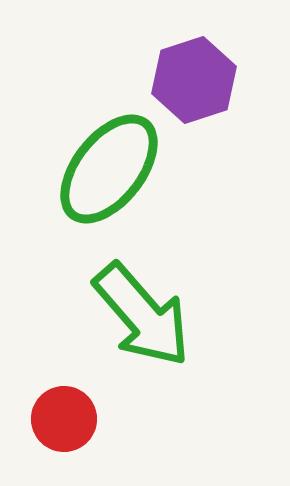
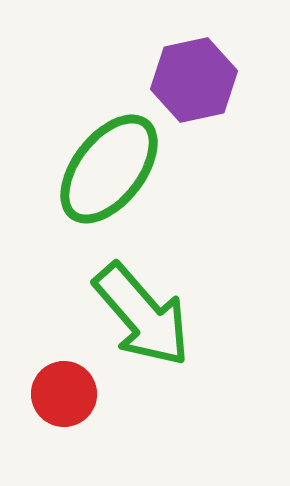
purple hexagon: rotated 6 degrees clockwise
red circle: moved 25 px up
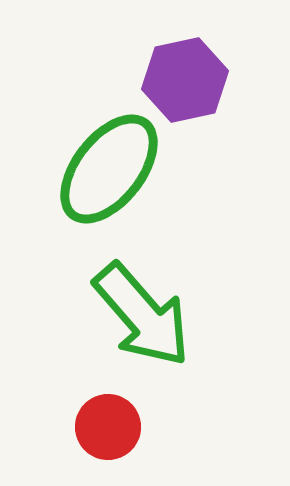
purple hexagon: moved 9 px left
red circle: moved 44 px right, 33 px down
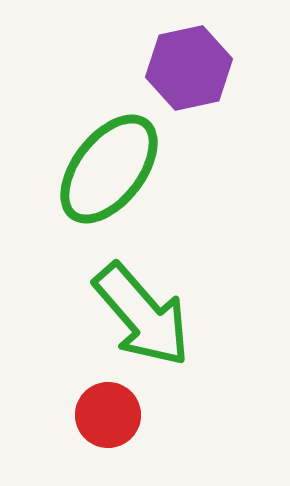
purple hexagon: moved 4 px right, 12 px up
red circle: moved 12 px up
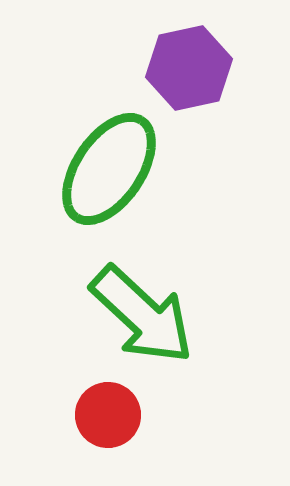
green ellipse: rotated 4 degrees counterclockwise
green arrow: rotated 6 degrees counterclockwise
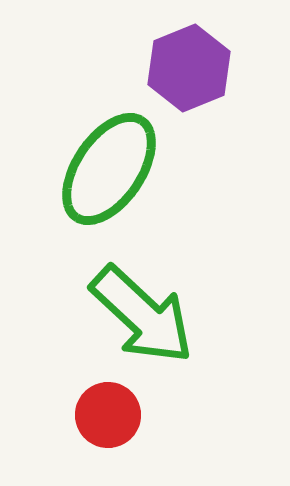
purple hexagon: rotated 10 degrees counterclockwise
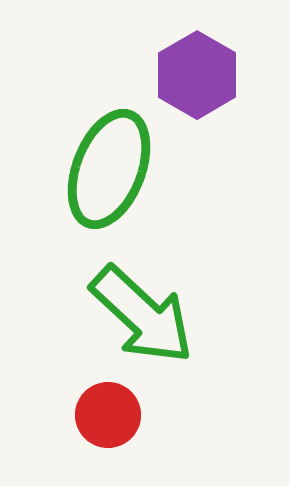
purple hexagon: moved 8 px right, 7 px down; rotated 8 degrees counterclockwise
green ellipse: rotated 13 degrees counterclockwise
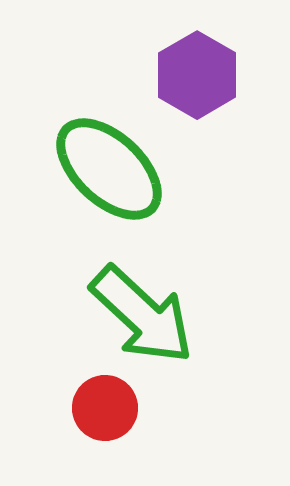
green ellipse: rotated 68 degrees counterclockwise
red circle: moved 3 px left, 7 px up
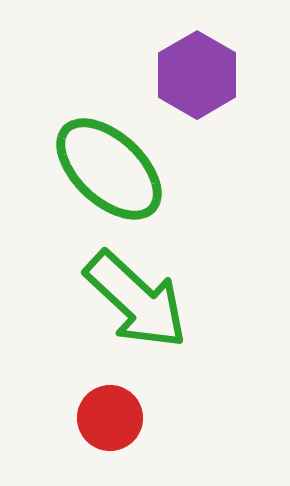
green arrow: moved 6 px left, 15 px up
red circle: moved 5 px right, 10 px down
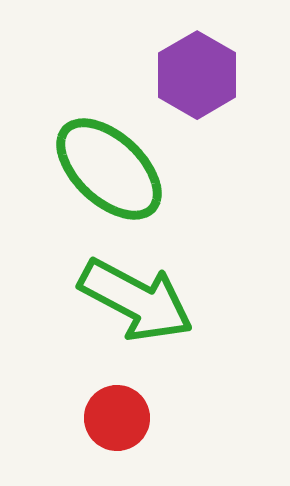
green arrow: rotated 15 degrees counterclockwise
red circle: moved 7 px right
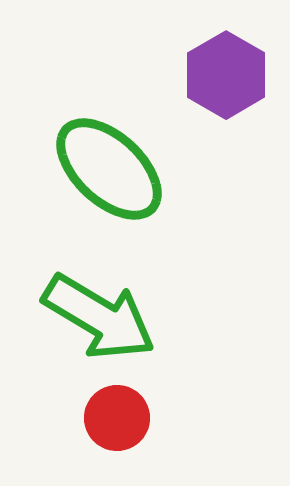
purple hexagon: moved 29 px right
green arrow: moved 37 px left, 17 px down; rotated 3 degrees clockwise
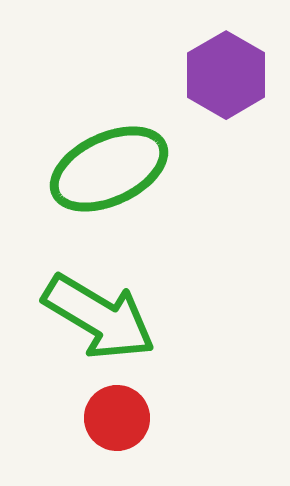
green ellipse: rotated 68 degrees counterclockwise
